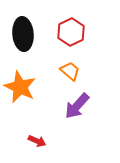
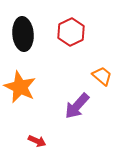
orange trapezoid: moved 32 px right, 5 px down
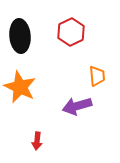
black ellipse: moved 3 px left, 2 px down
orange trapezoid: moved 5 px left; rotated 45 degrees clockwise
purple arrow: rotated 32 degrees clockwise
red arrow: rotated 72 degrees clockwise
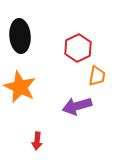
red hexagon: moved 7 px right, 16 px down
orange trapezoid: rotated 15 degrees clockwise
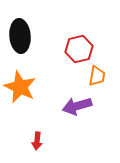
red hexagon: moved 1 px right, 1 px down; rotated 12 degrees clockwise
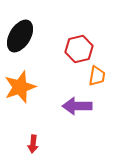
black ellipse: rotated 36 degrees clockwise
orange star: rotated 28 degrees clockwise
purple arrow: rotated 16 degrees clockwise
red arrow: moved 4 px left, 3 px down
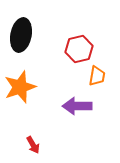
black ellipse: moved 1 px right, 1 px up; rotated 20 degrees counterclockwise
red arrow: moved 1 px down; rotated 36 degrees counterclockwise
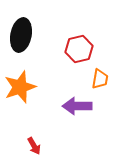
orange trapezoid: moved 3 px right, 3 px down
red arrow: moved 1 px right, 1 px down
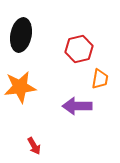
orange star: rotated 12 degrees clockwise
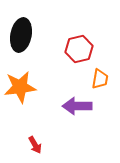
red arrow: moved 1 px right, 1 px up
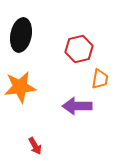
red arrow: moved 1 px down
